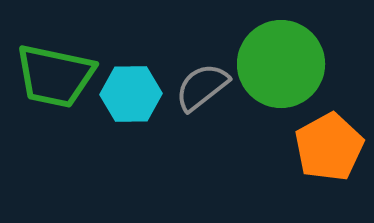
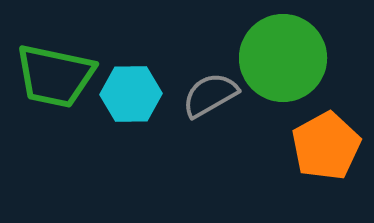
green circle: moved 2 px right, 6 px up
gray semicircle: moved 8 px right, 8 px down; rotated 8 degrees clockwise
orange pentagon: moved 3 px left, 1 px up
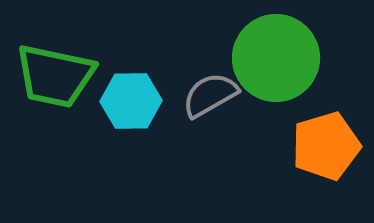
green circle: moved 7 px left
cyan hexagon: moved 7 px down
orange pentagon: rotated 12 degrees clockwise
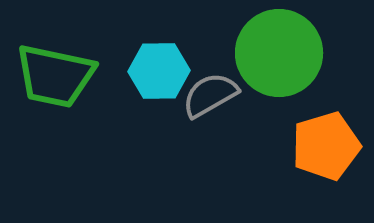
green circle: moved 3 px right, 5 px up
cyan hexagon: moved 28 px right, 30 px up
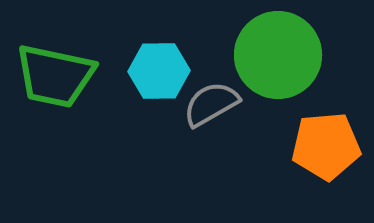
green circle: moved 1 px left, 2 px down
gray semicircle: moved 1 px right, 9 px down
orange pentagon: rotated 12 degrees clockwise
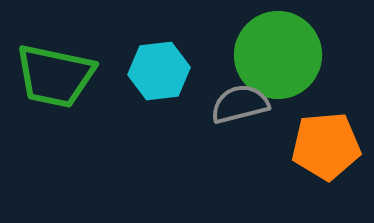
cyan hexagon: rotated 6 degrees counterclockwise
gray semicircle: moved 29 px right; rotated 16 degrees clockwise
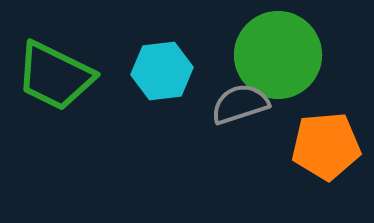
cyan hexagon: moved 3 px right
green trapezoid: rotated 14 degrees clockwise
gray semicircle: rotated 4 degrees counterclockwise
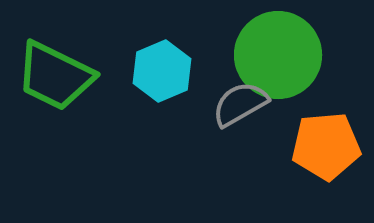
cyan hexagon: rotated 16 degrees counterclockwise
gray semicircle: rotated 12 degrees counterclockwise
